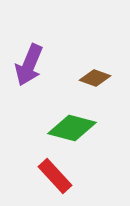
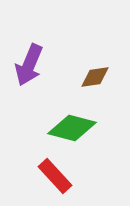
brown diamond: moved 1 px up; rotated 28 degrees counterclockwise
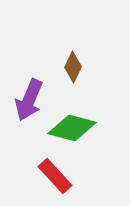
purple arrow: moved 35 px down
brown diamond: moved 22 px left, 10 px up; rotated 56 degrees counterclockwise
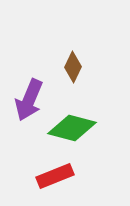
red rectangle: rotated 69 degrees counterclockwise
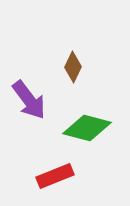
purple arrow: rotated 60 degrees counterclockwise
green diamond: moved 15 px right
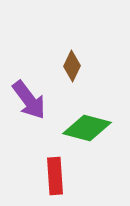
brown diamond: moved 1 px left, 1 px up
red rectangle: rotated 72 degrees counterclockwise
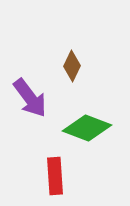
purple arrow: moved 1 px right, 2 px up
green diamond: rotated 6 degrees clockwise
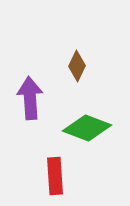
brown diamond: moved 5 px right
purple arrow: rotated 147 degrees counterclockwise
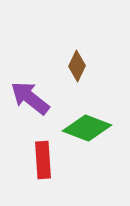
purple arrow: rotated 48 degrees counterclockwise
red rectangle: moved 12 px left, 16 px up
